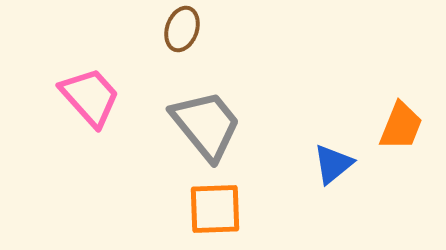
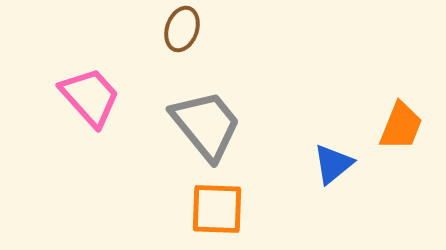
orange square: moved 2 px right; rotated 4 degrees clockwise
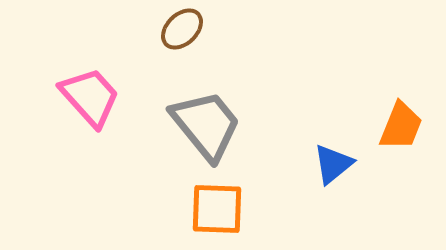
brown ellipse: rotated 27 degrees clockwise
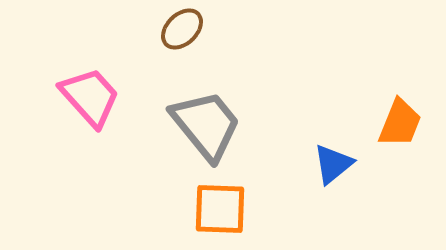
orange trapezoid: moved 1 px left, 3 px up
orange square: moved 3 px right
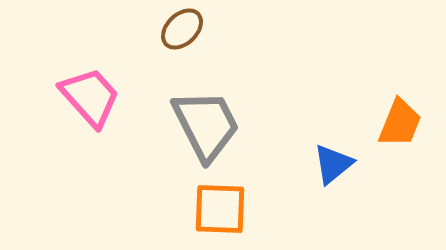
gray trapezoid: rotated 12 degrees clockwise
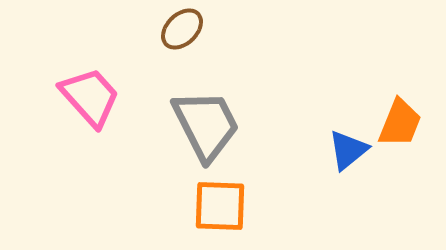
blue triangle: moved 15 px right, 14 px up
orange square: moved 3 px up
